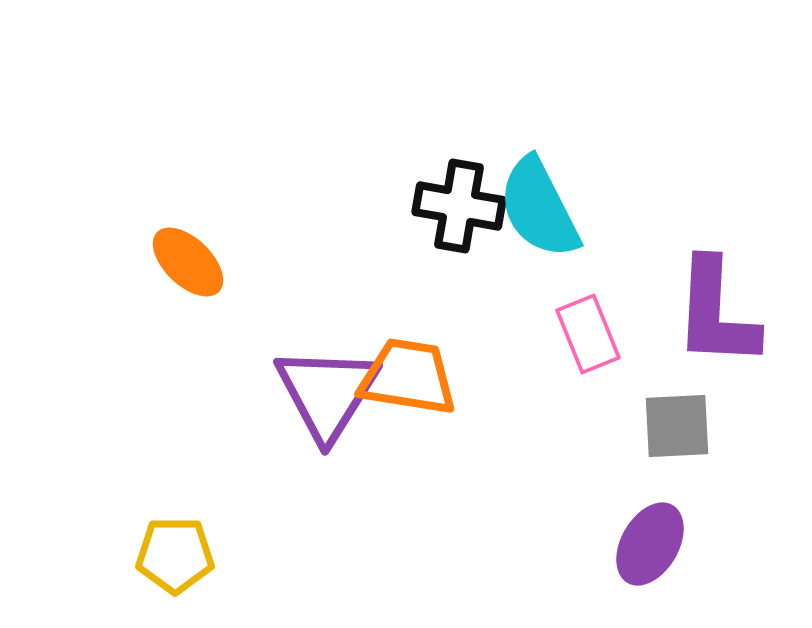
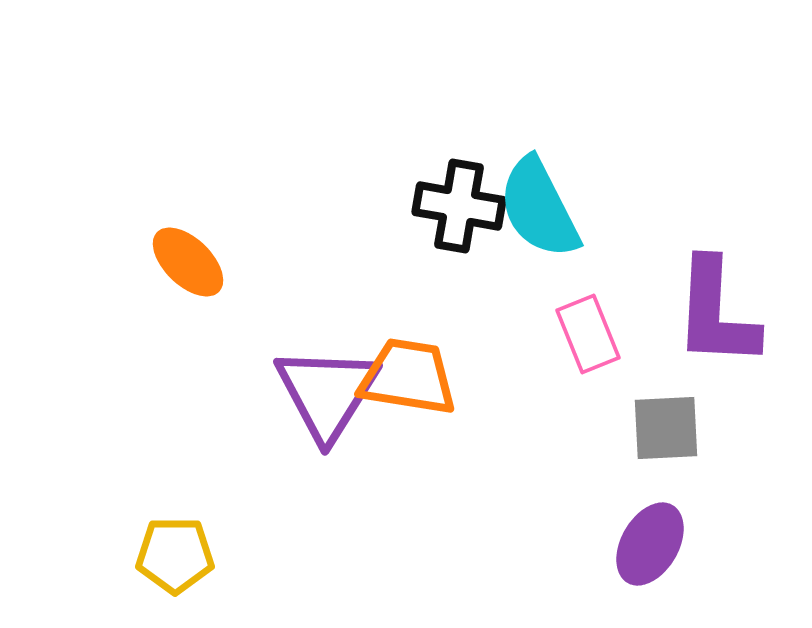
gray square: moved 11 px left, 2 px down
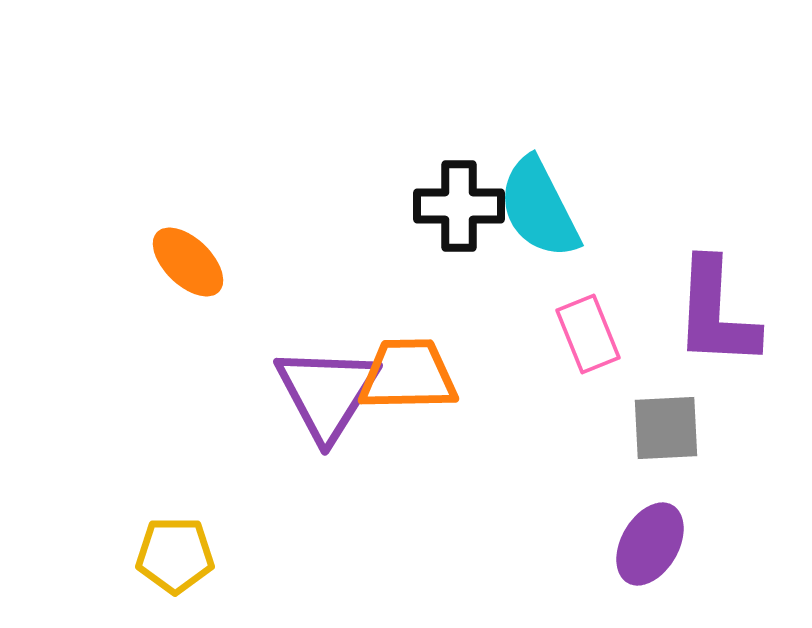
black cross: rotated 10 degrees counterclockwise
orange trapezoid: moved 2 px up; rotated 10 degrees counterclockwise
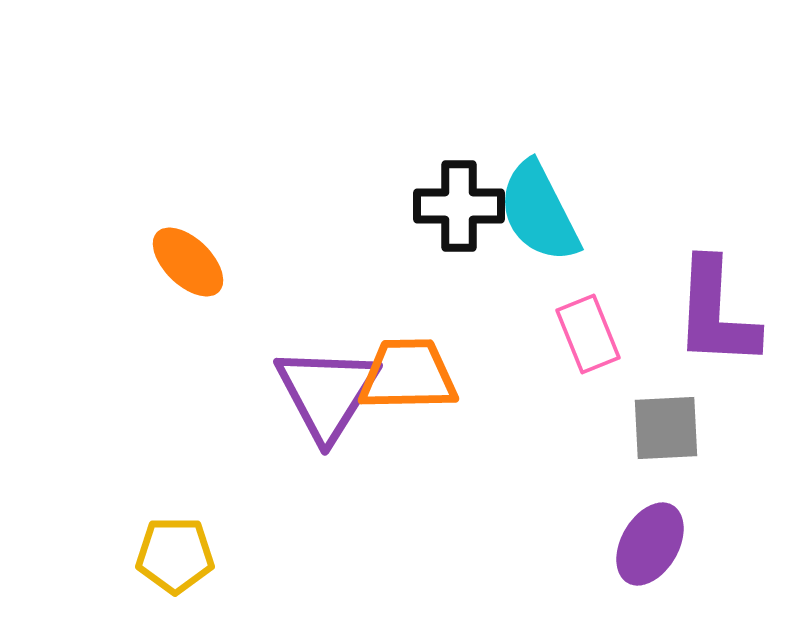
cyan semicircle: moved 4 px down
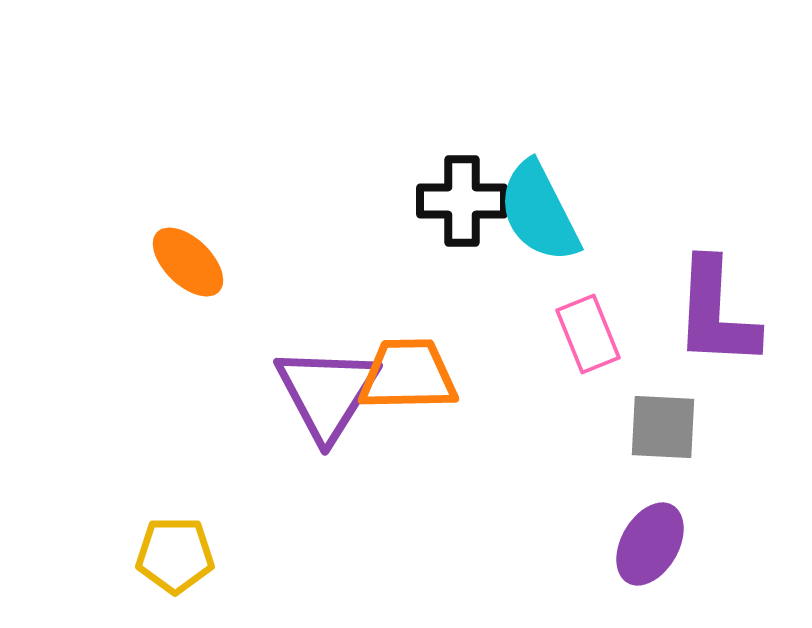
black cross: moved 3 px right, 5 px up
gray square: moved 3 px left, 1 px up; rotated 6 degrees clockwise
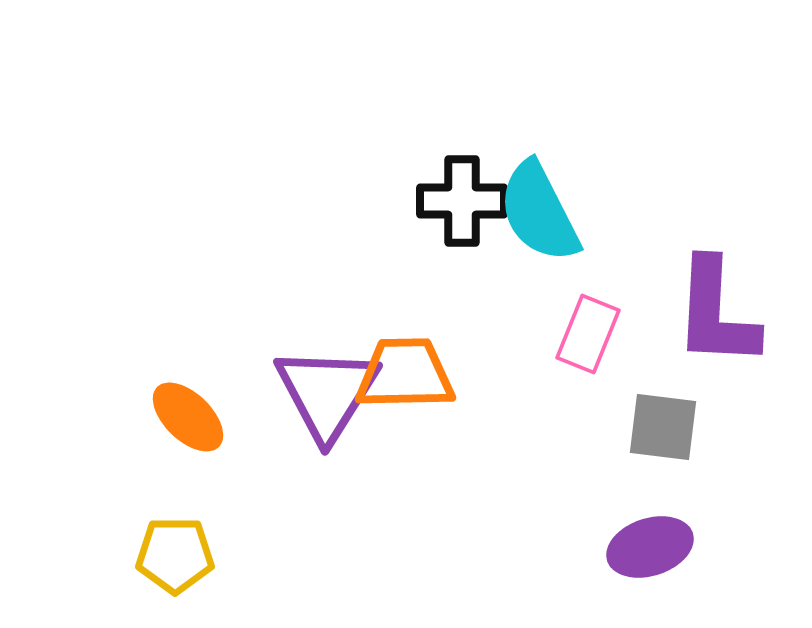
orange ellipse: moved 155 px down
pink rectangle: rotated 44 degrees clockwise
orange trapezoid: moved 3 px left, 1 px up
gray square: rotated 4 degrees clockwise
purple ellipse: moved 3 px down; rotated 42 degrees clockwise
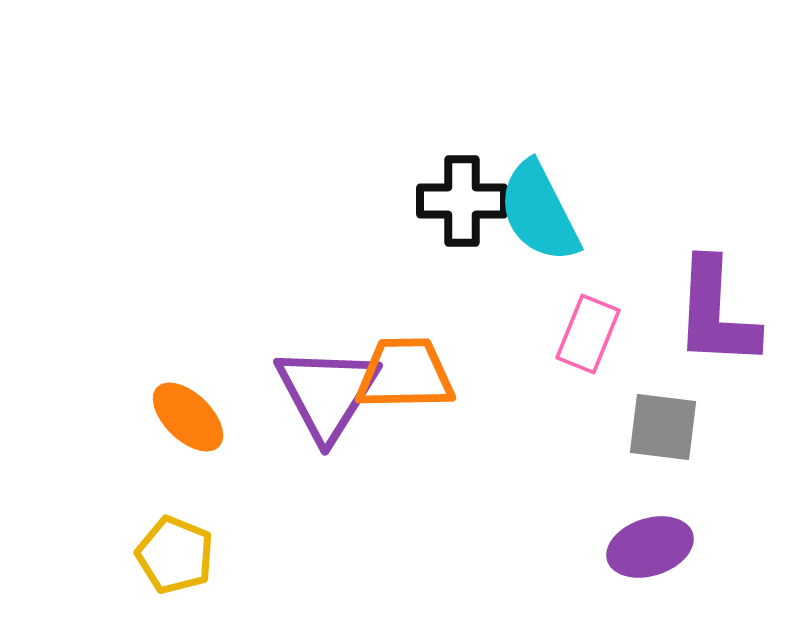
yellow pentagon: rotated 22 degrees clockwise
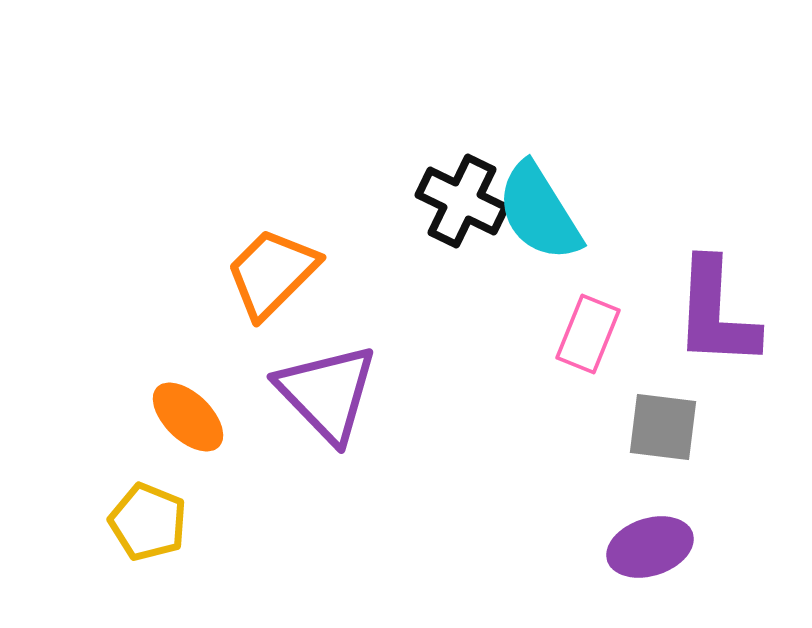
black cross: rotated 26 degrees clockwise
cyan semicircle: rotated 5 degrees counterclockwise
orange trapezoid: moved 133 px left, 101 px up; rotated 44 degrees counterclockwise
purple triangle: rotated 16 degrees counterclockwise
yellow pentagon: moved 27 px left, 33 px up
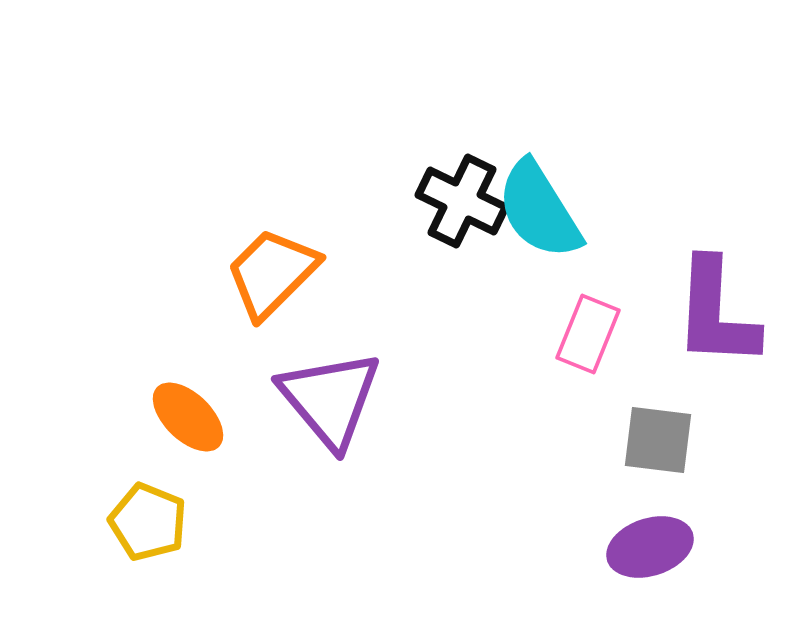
cyan semicircle: moved 2 px up
purple triangle: moved 3 px right, 6 px down; rotated 4 degrees clockwise
gray square: moved 5 px left, 13 px down
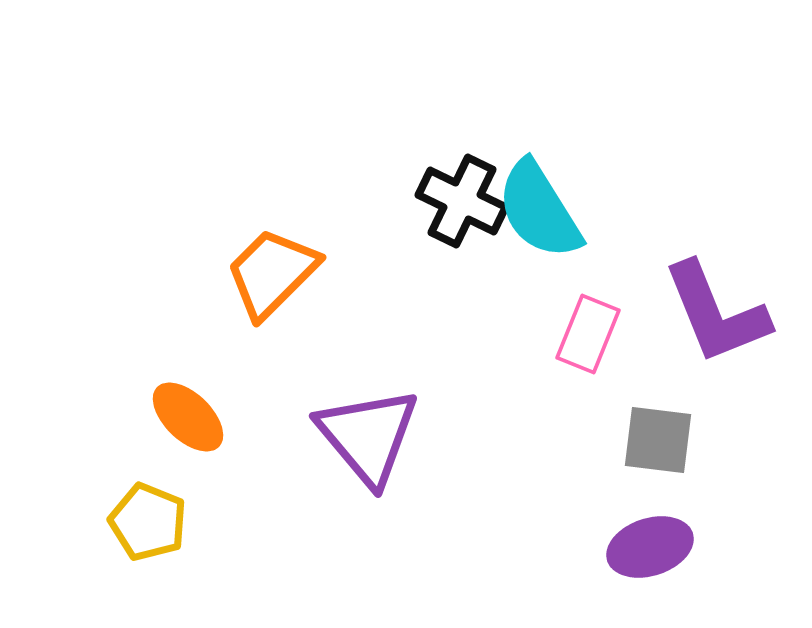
purple L-shape: rotated 25 degrees counterclockwise
purple triangle: moved 38 px right, 37 px down
